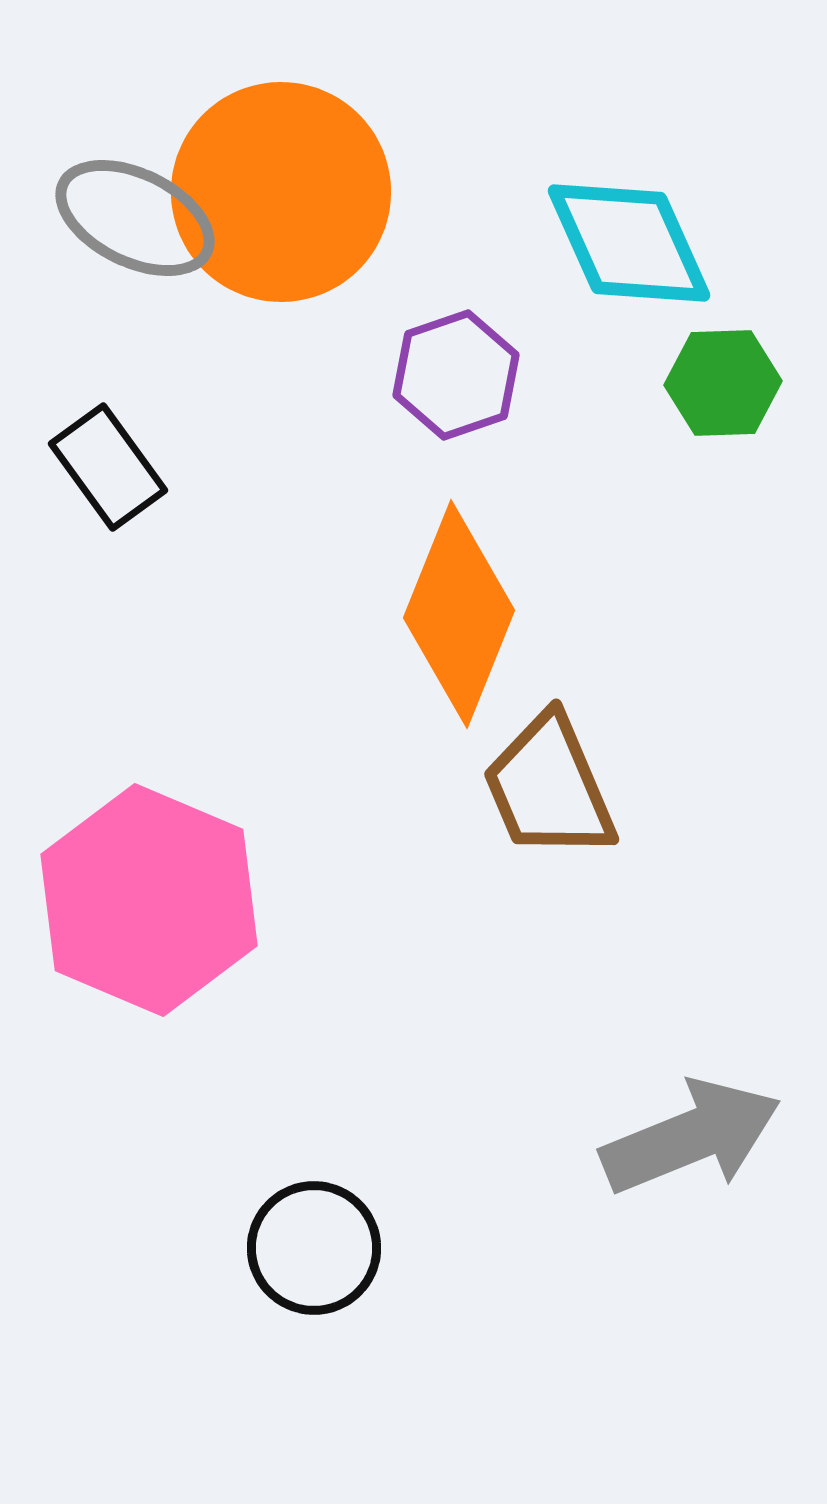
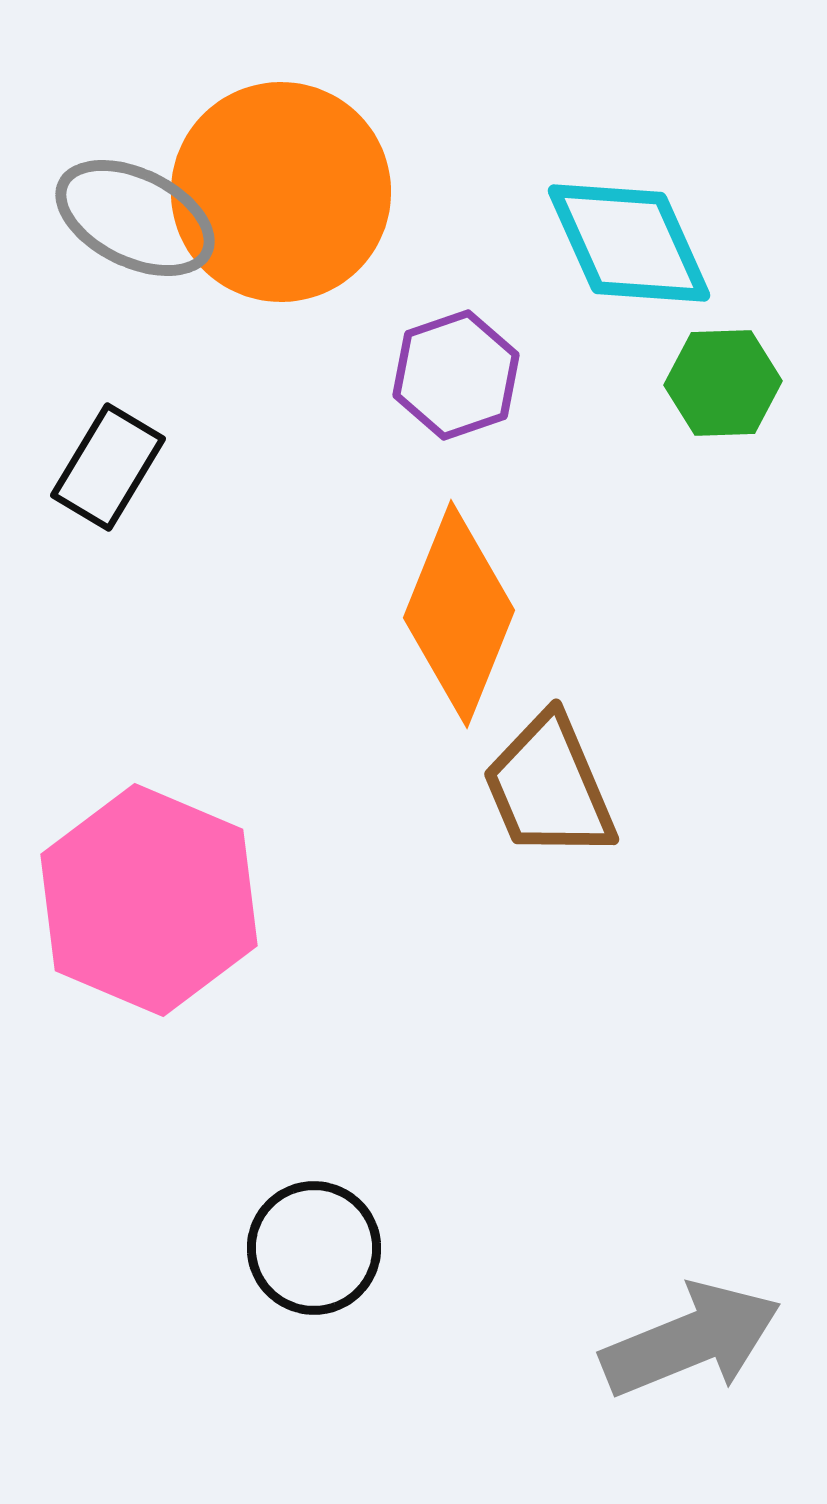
black rectangle: rotated 67 degrees clockwise
gray arrow: moved 203 px down
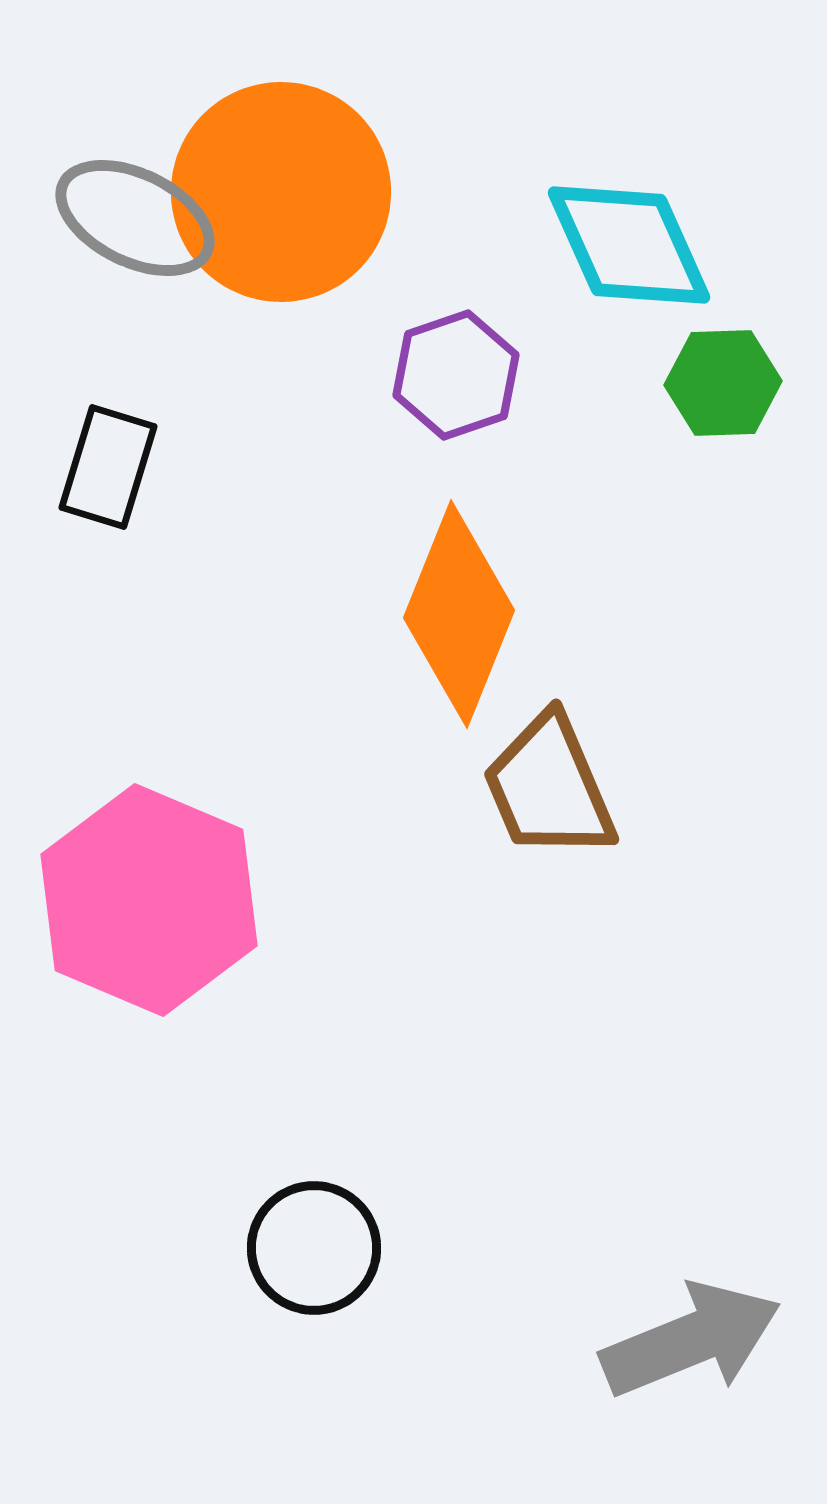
cyan diamond: moved 2 px down
black rectangle: rotated 14 degrees counterclockwise
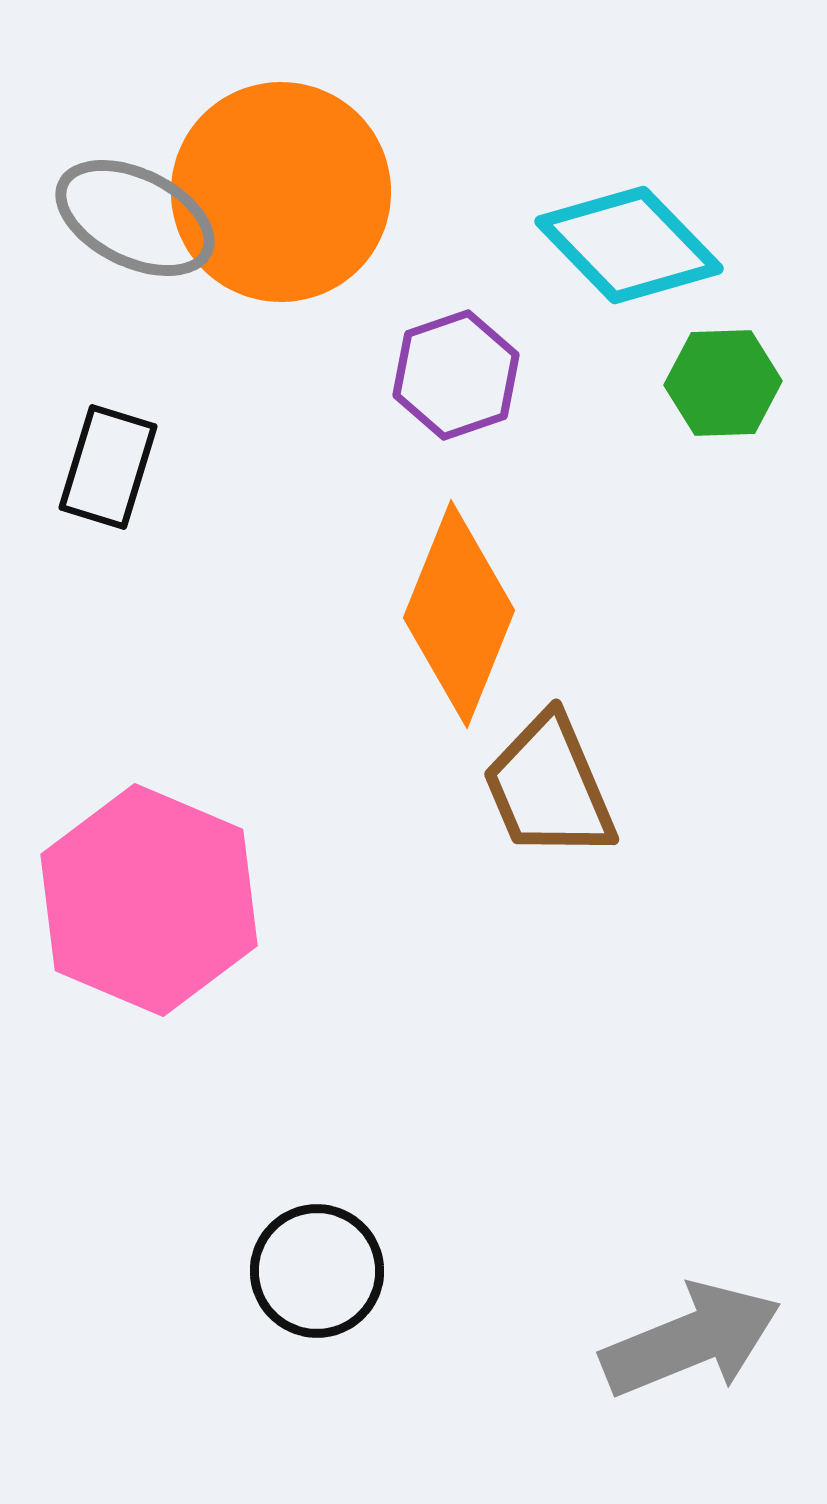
cyan diamond: rotated 20 degrees counterclockwise
black circle: moved 3 px right, 23 px down
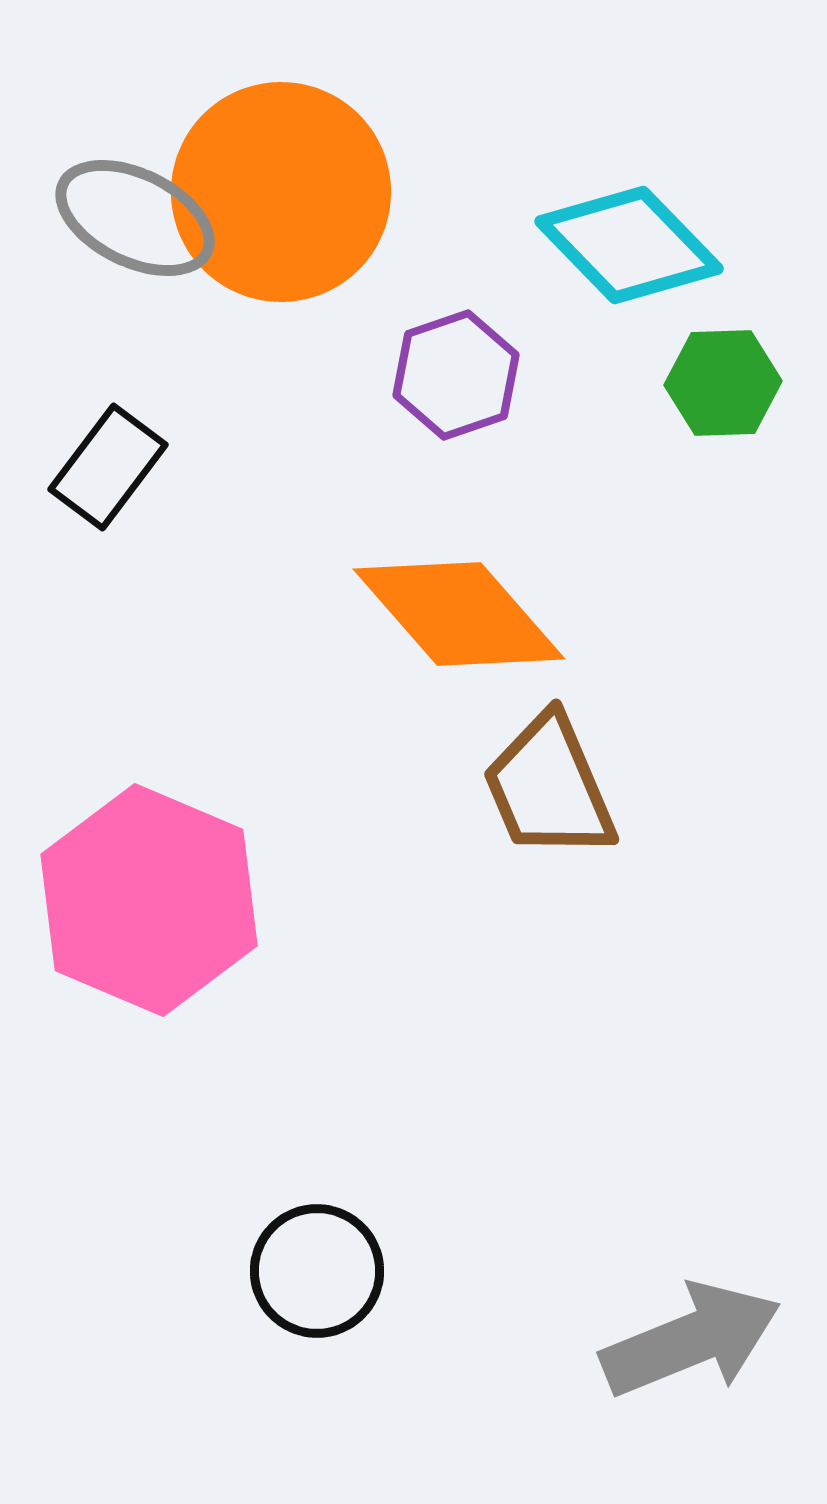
black rectangle: rotated 20 degrees clockwise
orange diamond: rotated 63 degrees counterclockwise
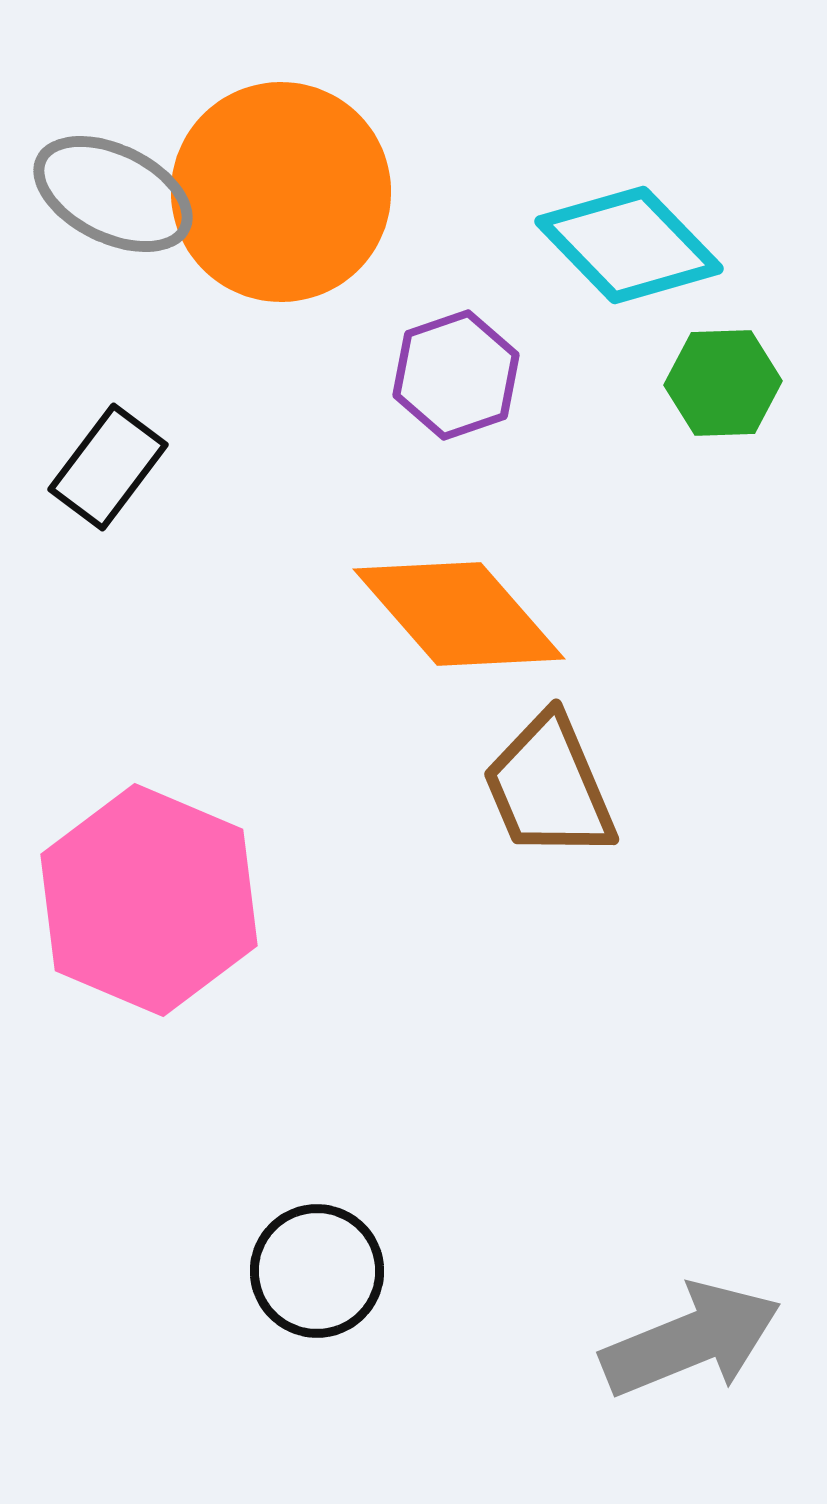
gray ellipse: moved 22 px left, 24 px up
